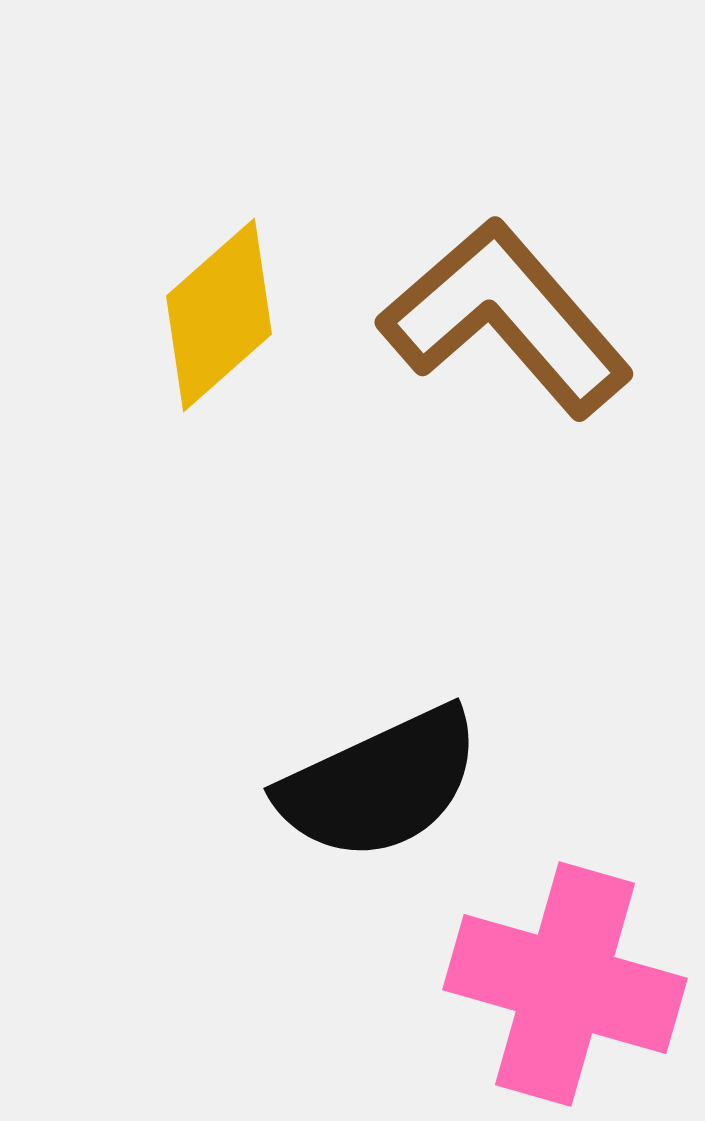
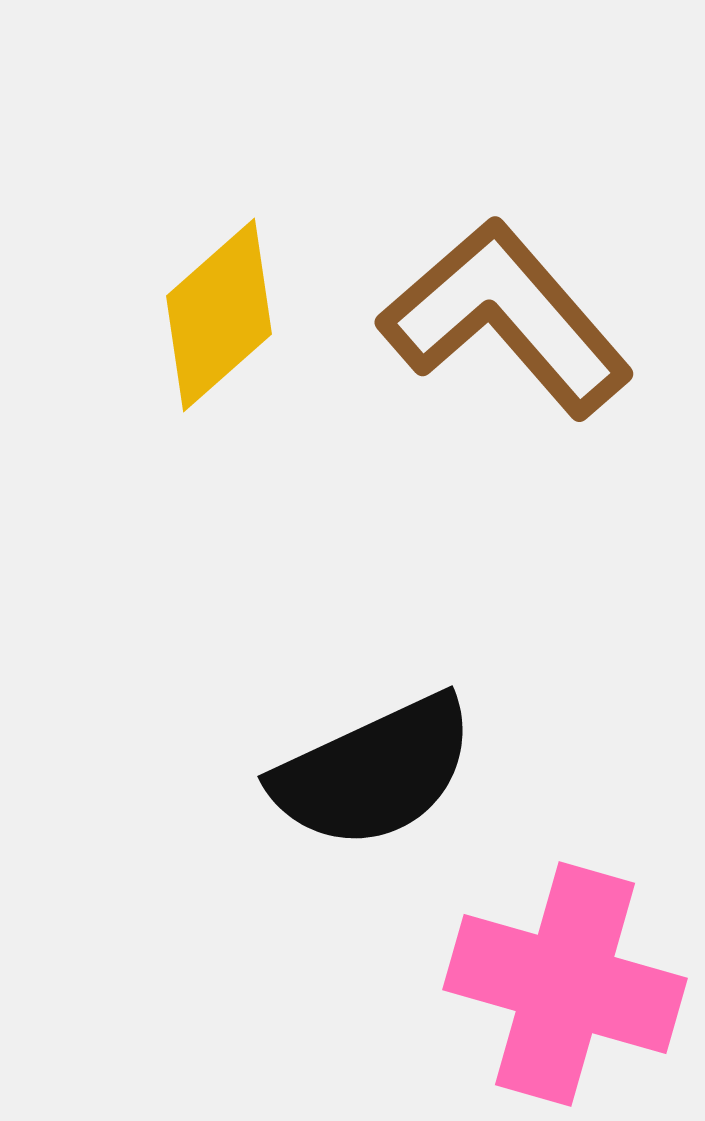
black semicircle: moved 6 px left, 12 px up
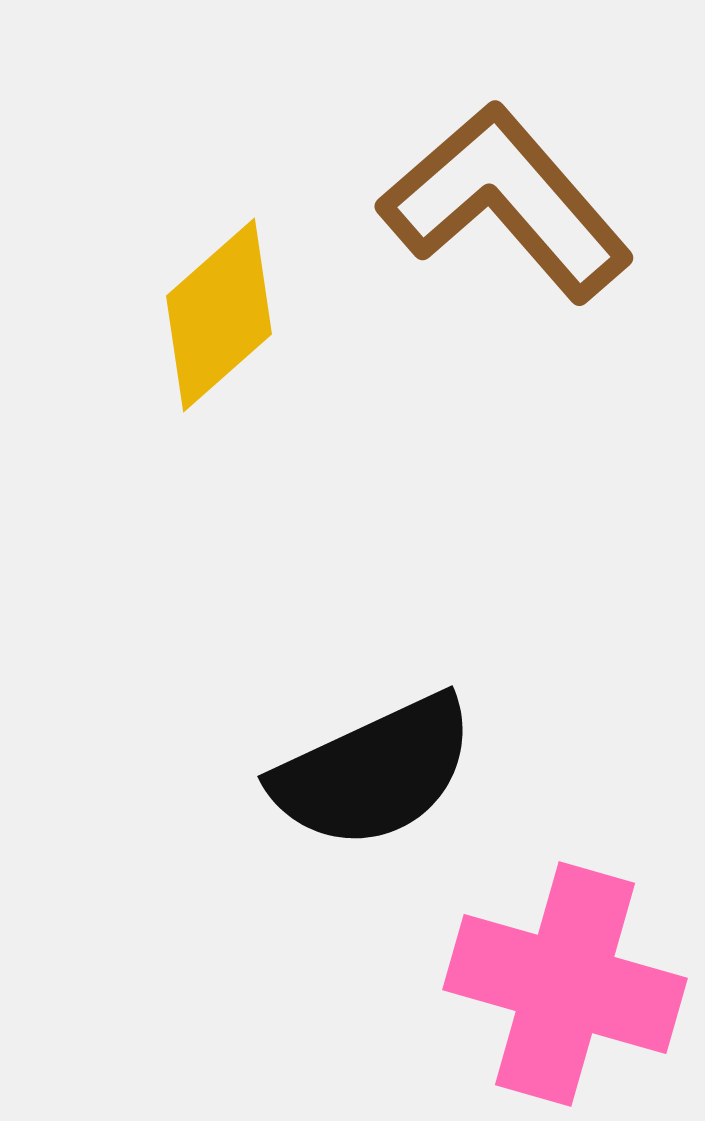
brown L-shape: moved 116 px up
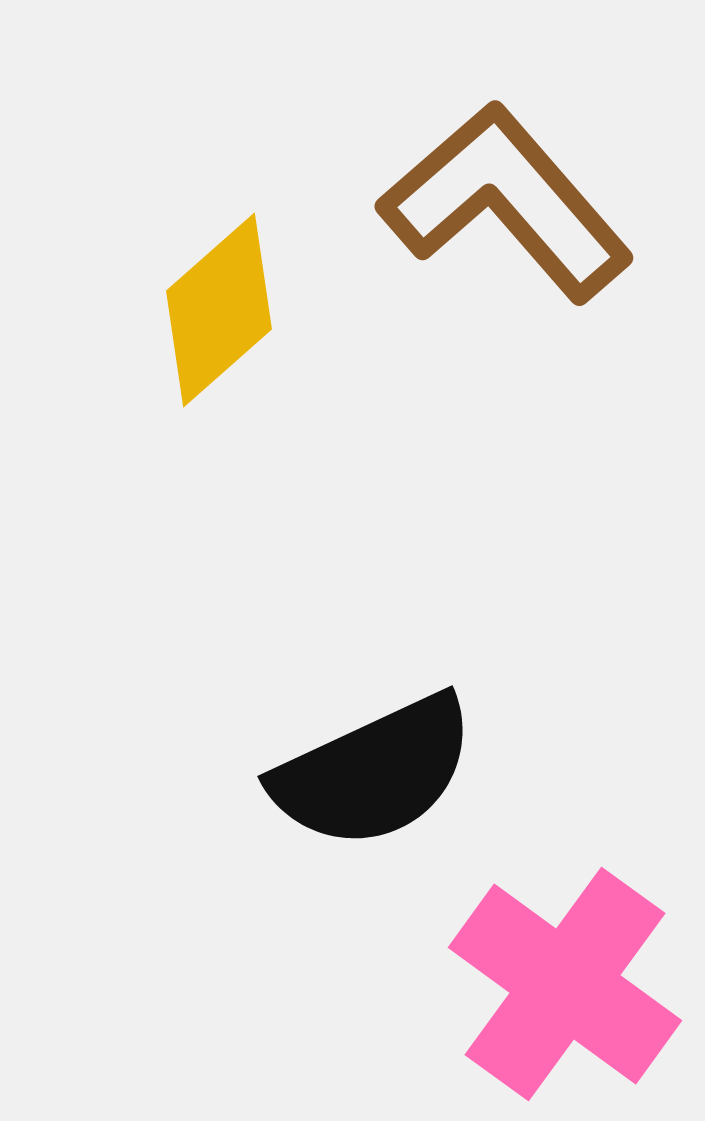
yellow diamond: moved 5 px up
pink cross: rotated 20 degrees clockwise
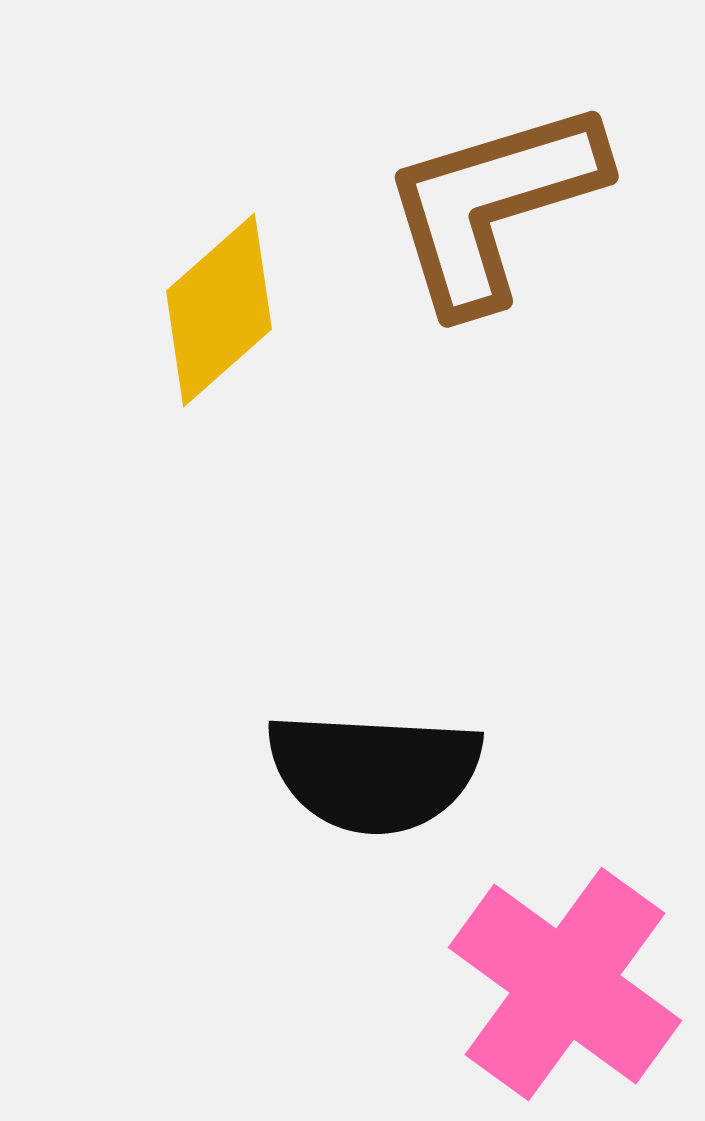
brown L-shape: moved 13 px left, 3 px down; rotated 66 degrees counterclockwise
black semicircle: rotated 28 degrees clockwise
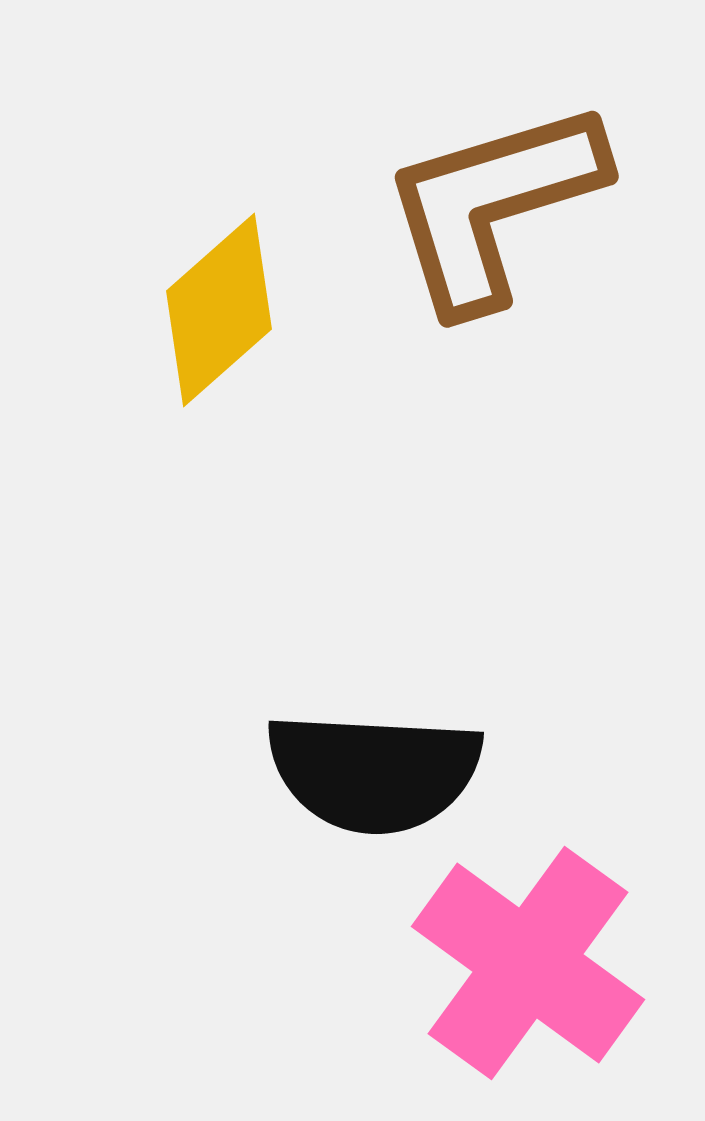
pink cross: moved 37 px left, 21 px up
